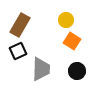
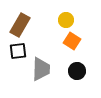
black square: rotated 18 degrees clockwise
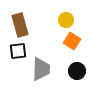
brown rectangle: rotated 45 degrees counterclockwise
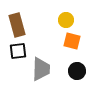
brown rectangle: moved 3 px left
orange square: rotated 18 degrees counterclockwise
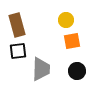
orange square: rotated 24 degrees counterclockwise
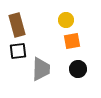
black circle: moved 1 px right, 2 px up
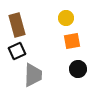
yellow circle: moved 2 px up
black square: moved 1 px left; rotated 18 degrees counterclockwise
gray trapezoid: moved 8 px left, 6 px down
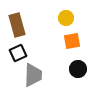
black square: moved 1 px right, 2 px down
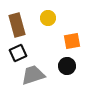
yellow circle: moved 18 px left
black circle: moved 11 px left, 3 px up
gray trapezoid: rotated 110 degrees counterclockwise
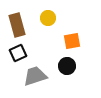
gray trapezoid: moved 2 px right, 1 px down
